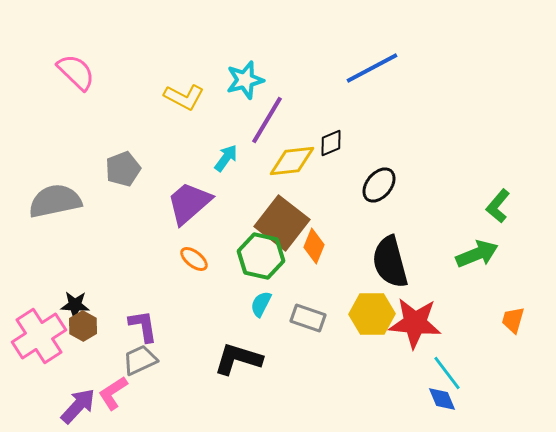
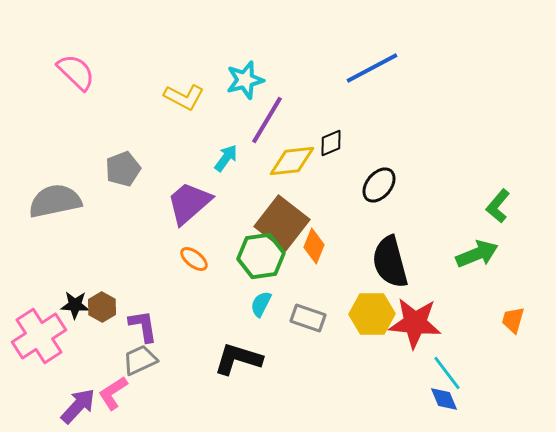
green hexagon: rotated 21 degrees counterclockwise
brown hexagon: moved 19 px right, 19 px up
blue diamond: moved 2 px right
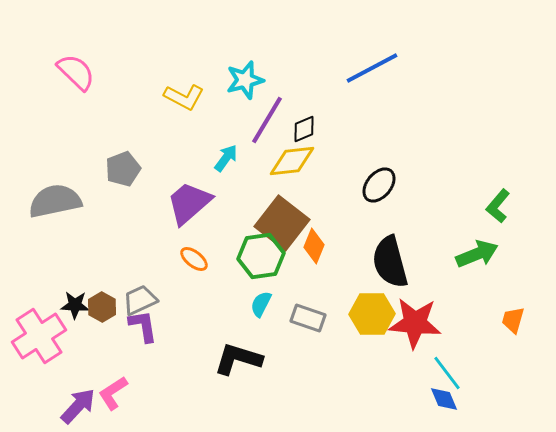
black diamond: moved 27 px left, 14 px up
gray trapezoid: moved 60 px up
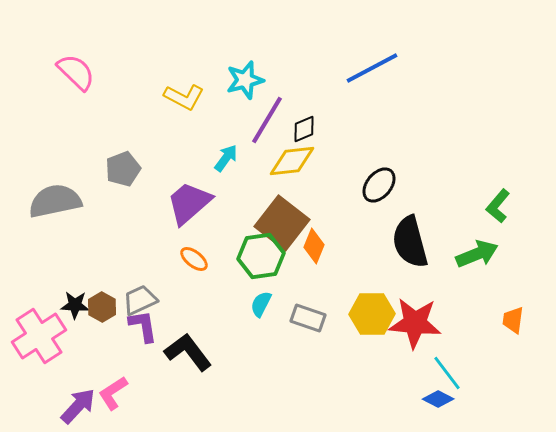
black semicircle: moved 20 px right, 20 px up
orange trapezoid: rotated 8 degrees counterclockwise
black L-shape: moved 50 px left, 7 px up; rotated 36 degrees clockwise
blue diamond: moved 6 px left; rotated 40 degrees counterclockwise
